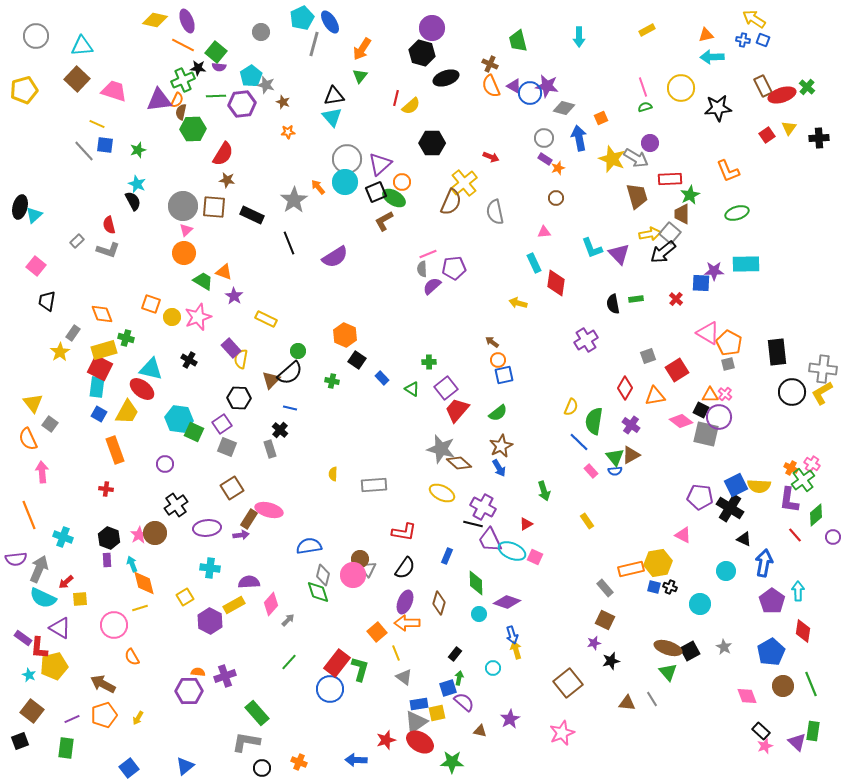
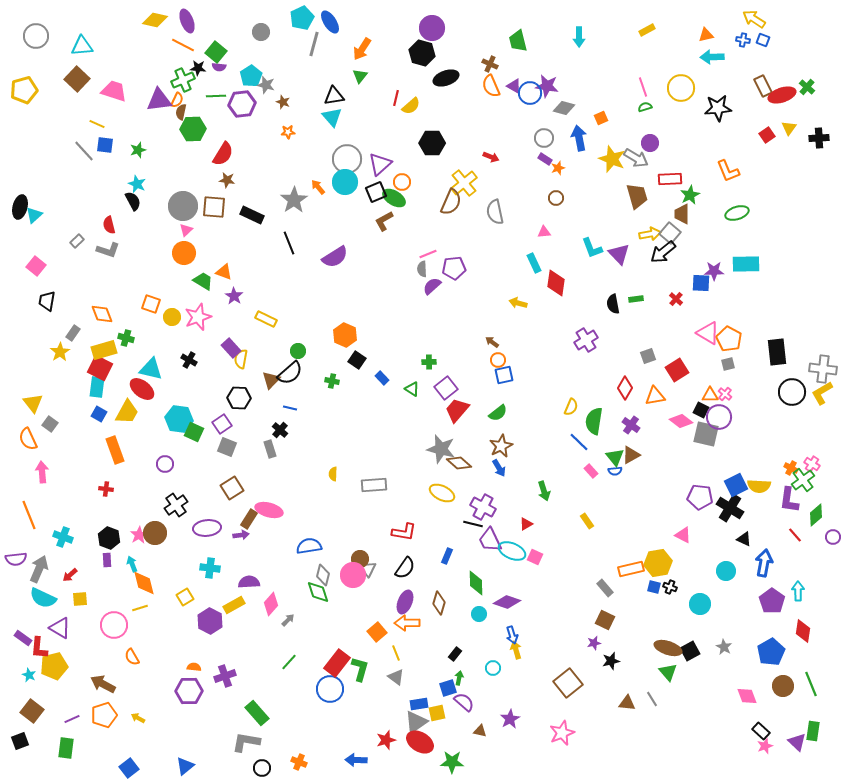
orange pentagon at (729, 343): moved 4 px up
red arrow at (66, 582): moved 4 px right, 7 px up
orange semicircle at (198, 672): moved 4 px left, 5 px up
gray triangle at (404, 677): moved 8 px left
yellow arrow at (138, 718): rotated 88 degrees clockwise
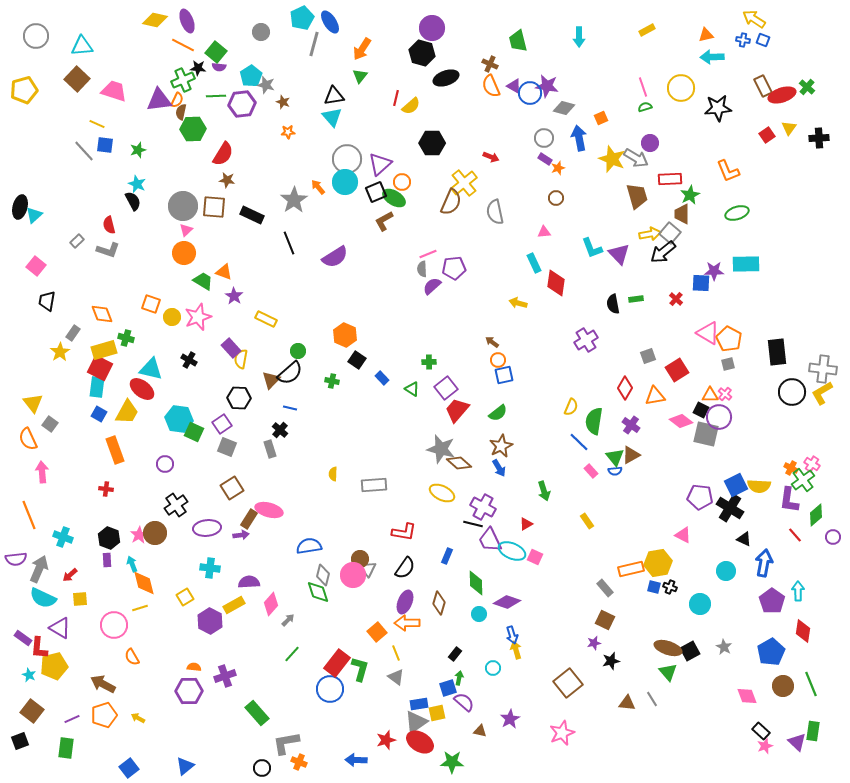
green line at (289, 662): moved 3 px right, 8 px up
gray L-shape at (246, 742): moved 40 px right, 1 px down; rotated 20 degrees counterclockwise
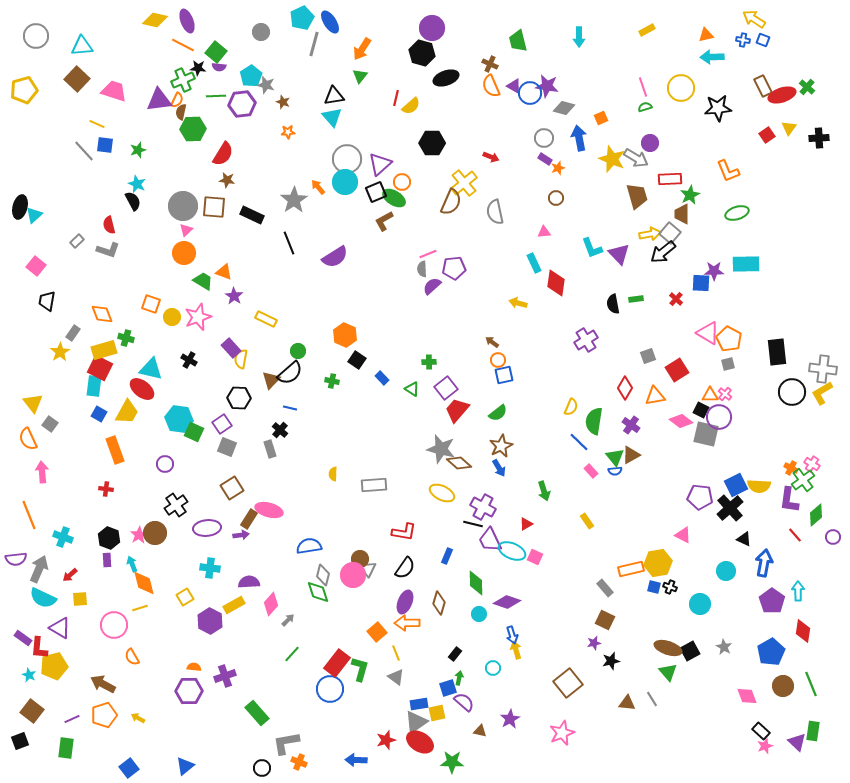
cyan rectangle at (97, 387): moved 3 px left, 1 px up
black cross at (730, 508): rotated 16 degrees clockwise
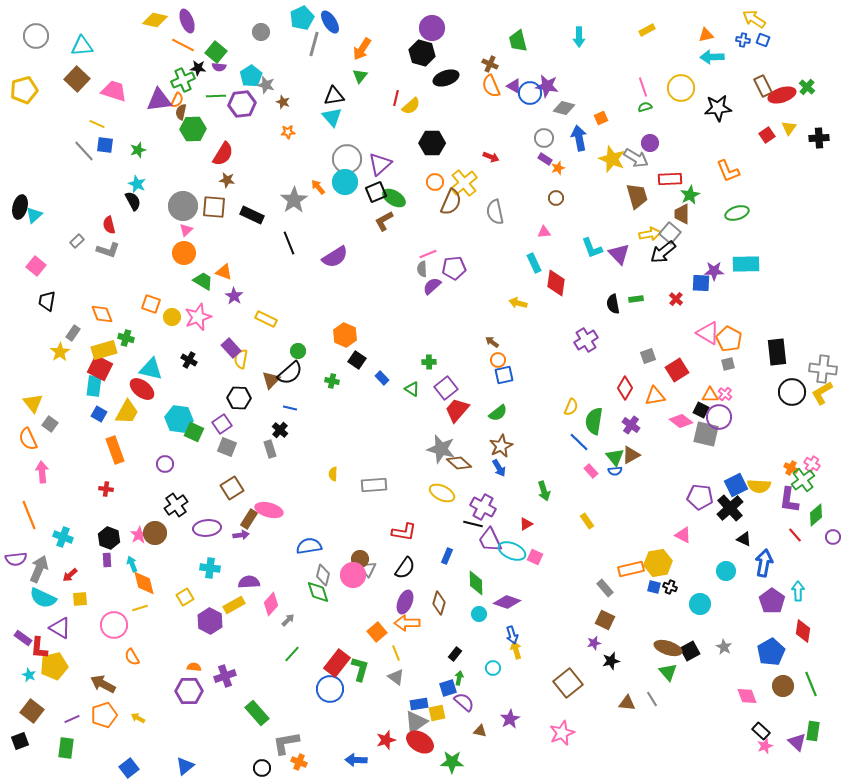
orange circle at (402, 182): moved 33 px right
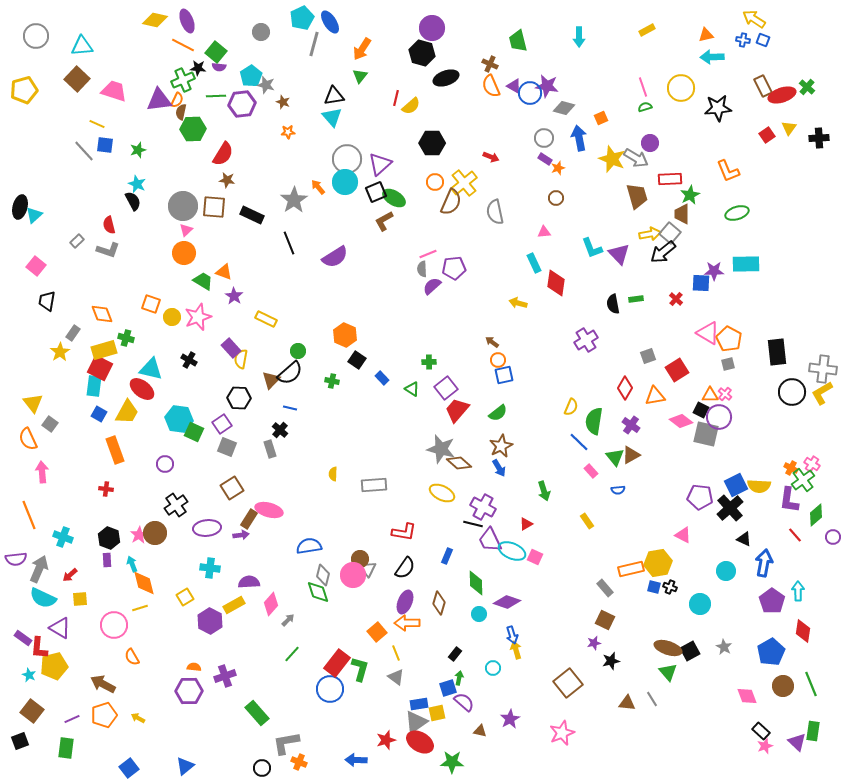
blue semicircle at (615, 471): moved 3 px right, 19 px down
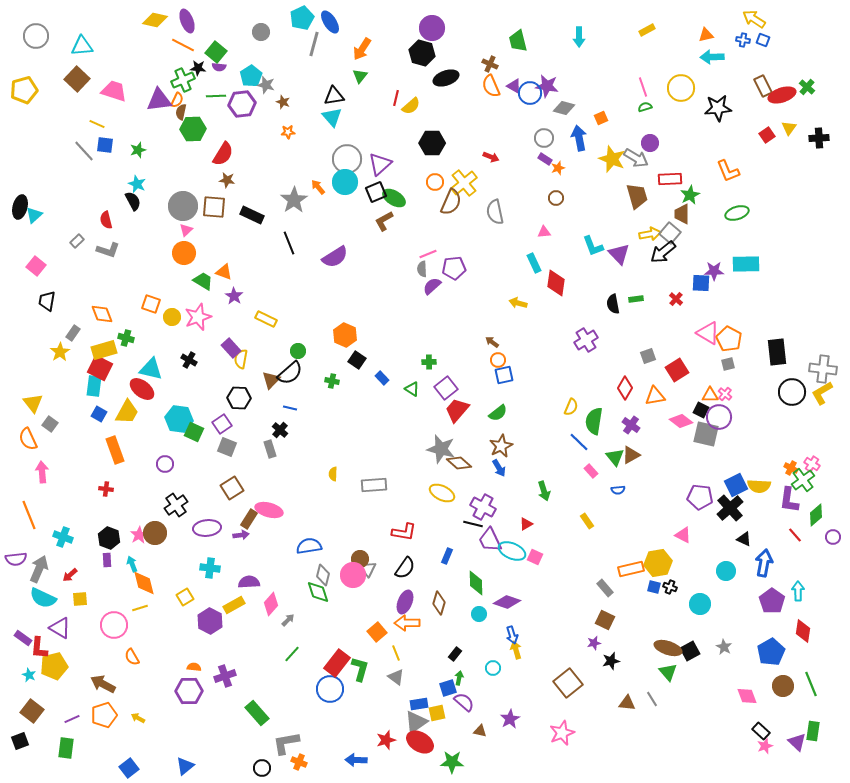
red semicircle at (109, 225): moved 3 px left, 5 px up
cyan L-shape at (592, 248): moved 1 px right, 2 px up
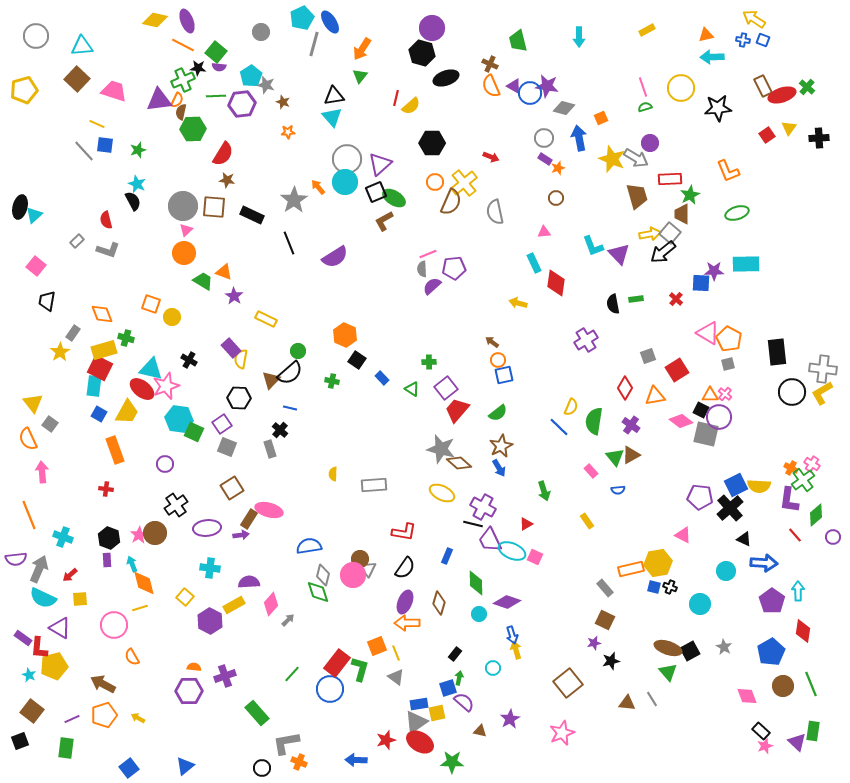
pink star at (198, 317): moved 32 px left, 69 px down
blue line at (579, 442): moved 20 px left, 15 px up
blue arrow at (764, 563): rotated 84 degrees clockwise
yellow square at (185, 597): rotated 18 degrees counterclockwise
orange square at (377, 632): moved 14 px down; rotated 18 degrees clockwise
green line at (292, 654): moved 20 px down
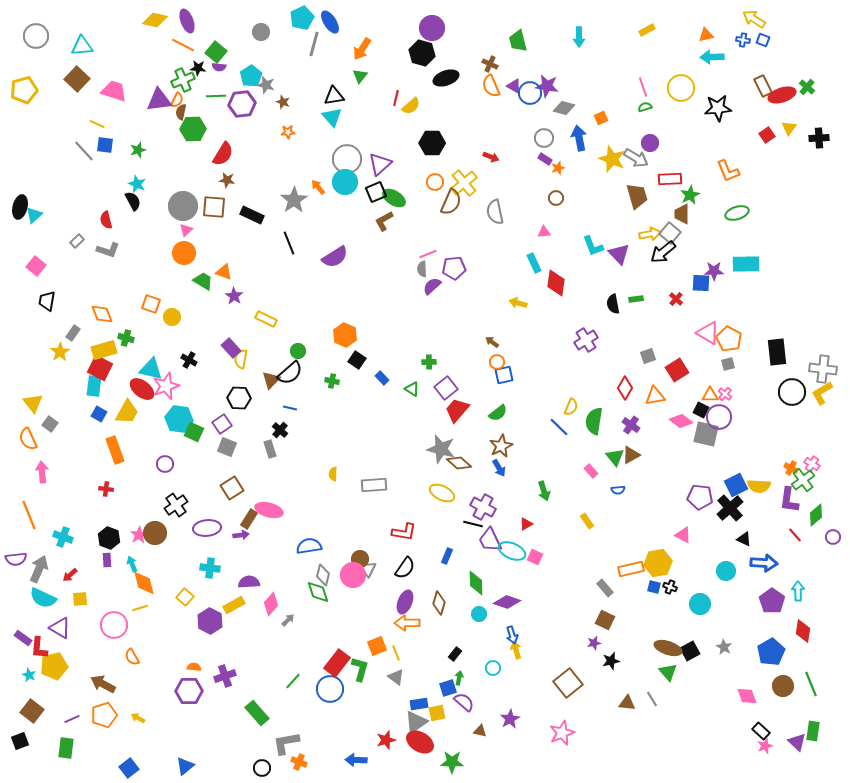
orange circle at (498, 360): moved 1 px left, 2 px down
green line at (292, 674): moved 1 px right, 7 px down
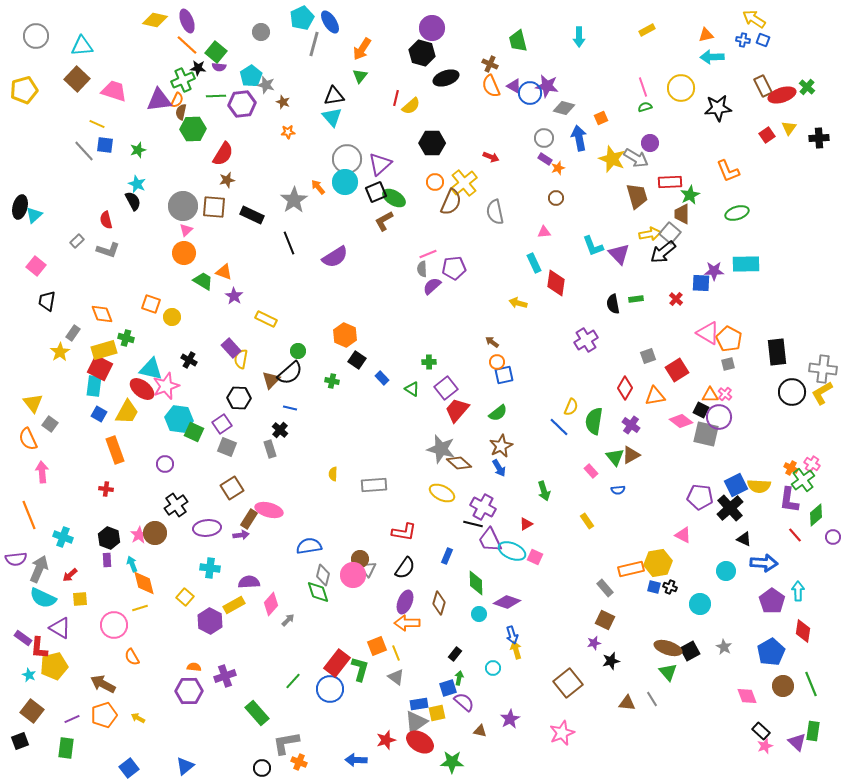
orange line at (183, 45): moved 4 px right; rotated 15 degrees clockwise
red rectangle at (670, 179): moved 3 px down
brown star at (227, 180): rotated 21 degrees counterclockwise
